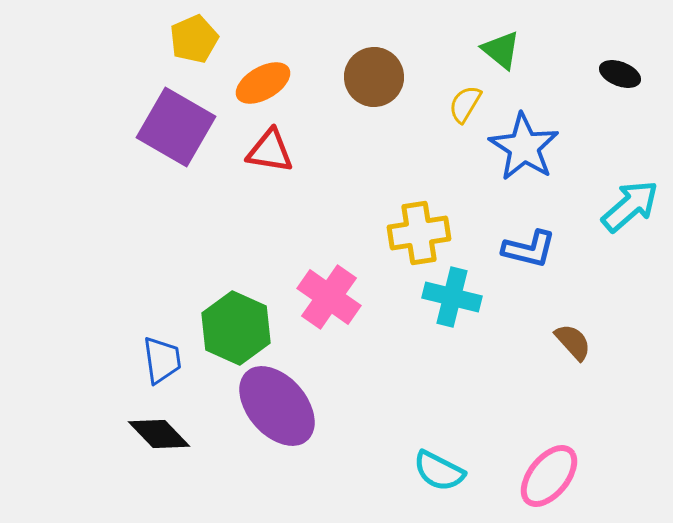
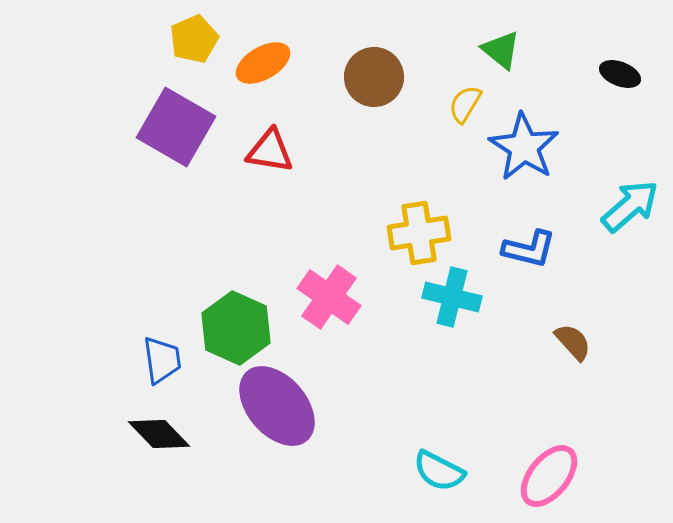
orange ellipse: moved 20 px up
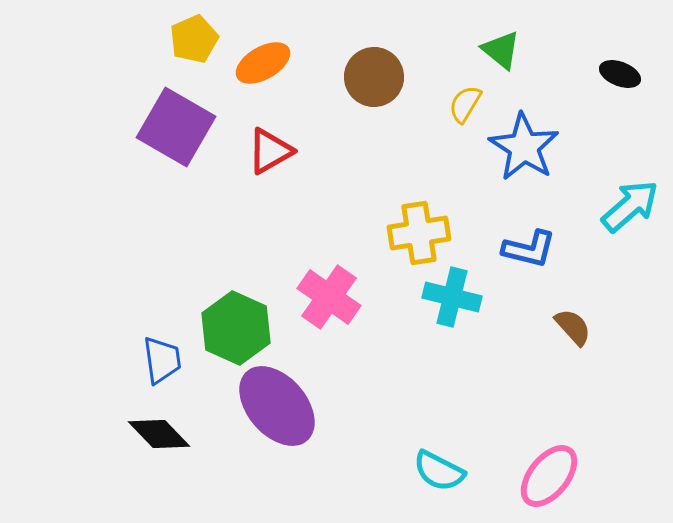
red triangle: rotated 39 degrees counterclockwise
brown semicircle: moved 15 px up
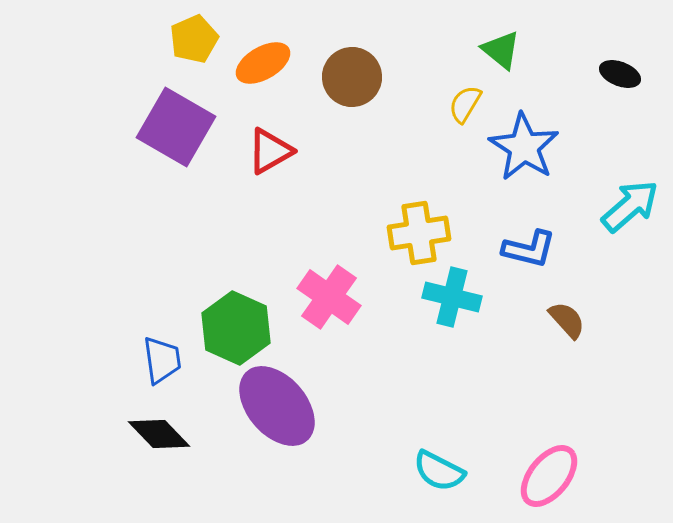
brown circle: moved 22 px left
brown semicircle: moved 6 px left, 7 px up
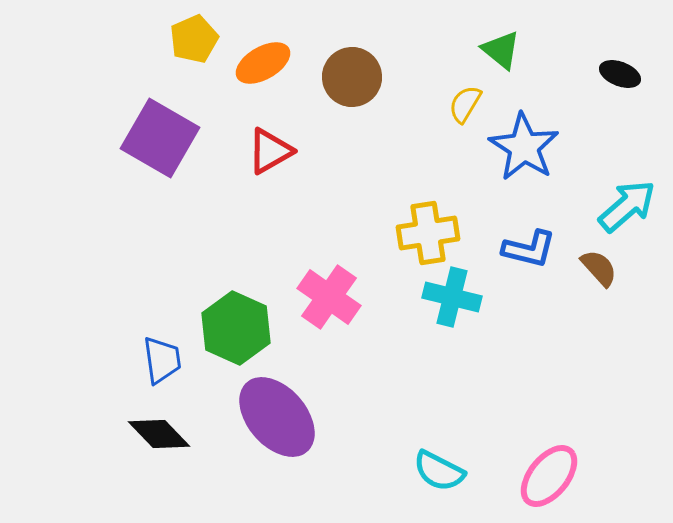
purple square: moved 16 px left, 11 px down
cyan arrow: moved 3 px left
yellow cross: moved 9 px right
brown semicircle: moved 32 px right, 52 px up
purple ellipse: moved 11 px down
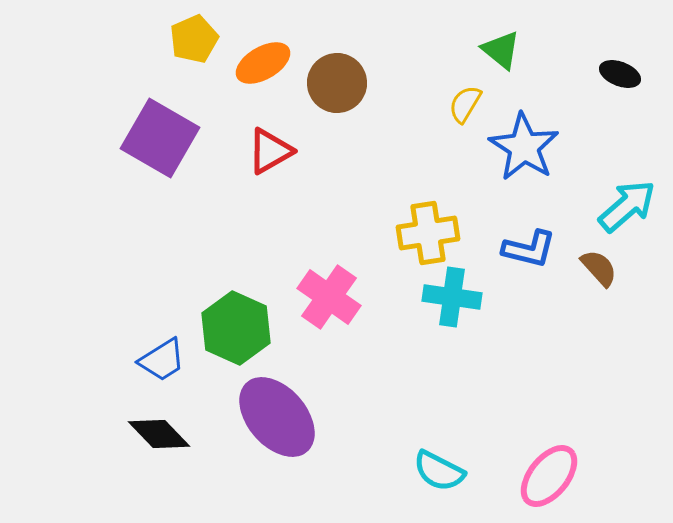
brown circle: moved 15 px left, 6 px down
cyan cross: rotated 6 degrees counterclockwise
blue trapezoid: rotated 66 degrees clockwise
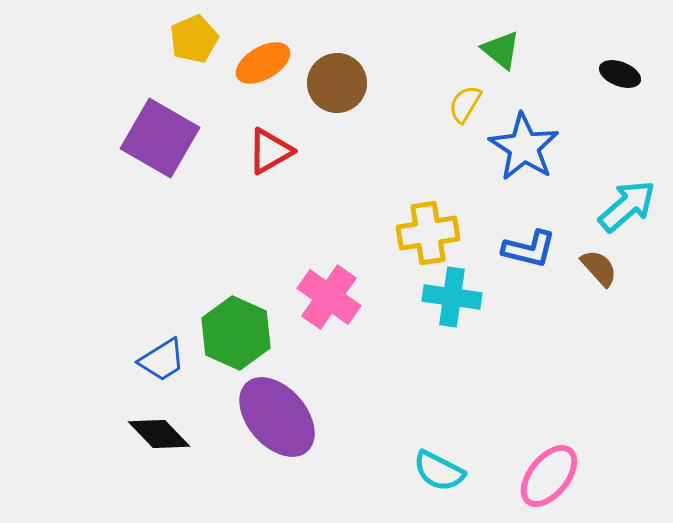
green hexagon: moved 5 px down
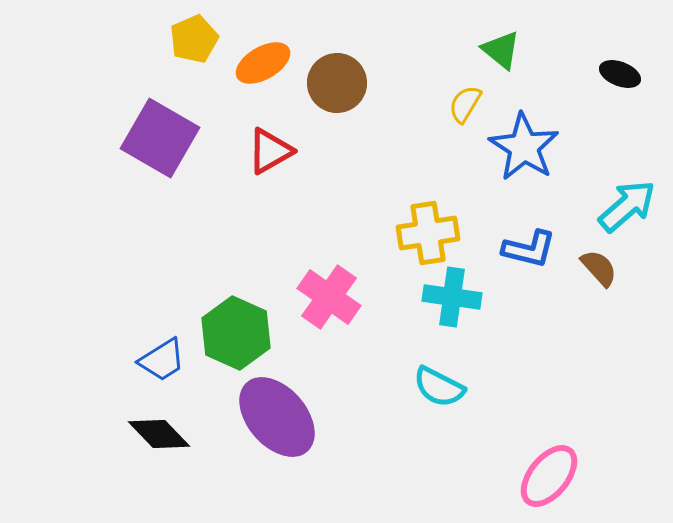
cyan semicircle: moved 84 px up
